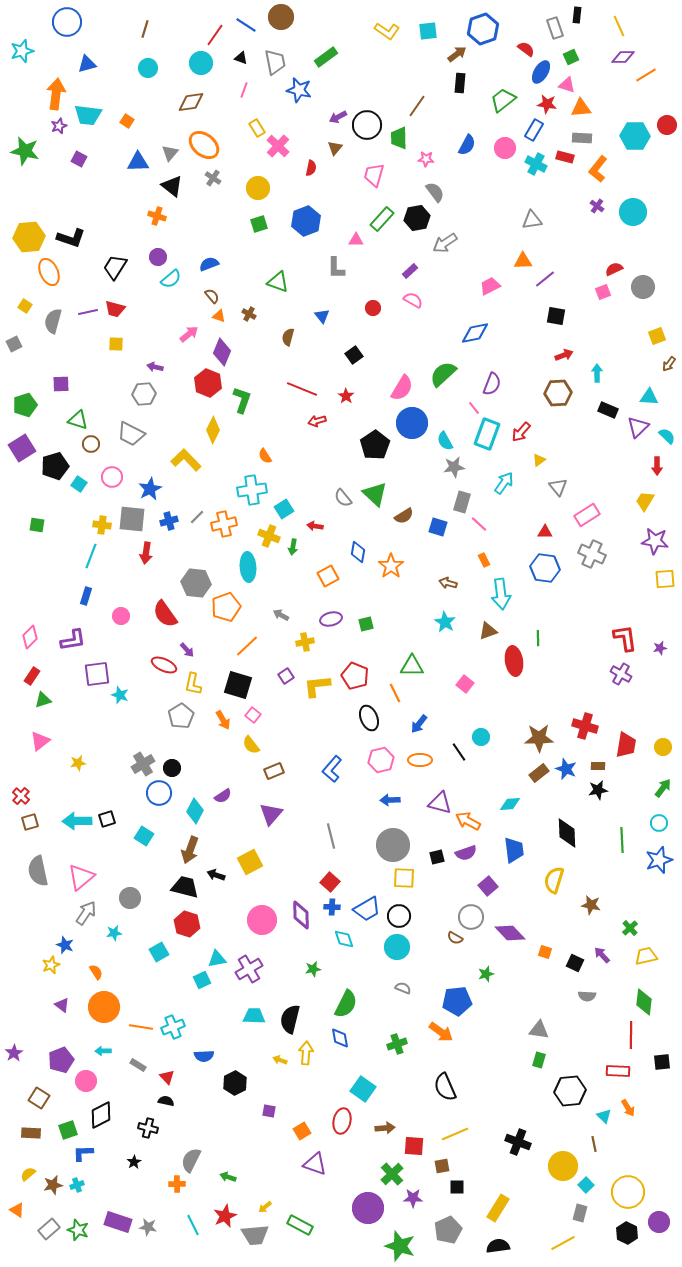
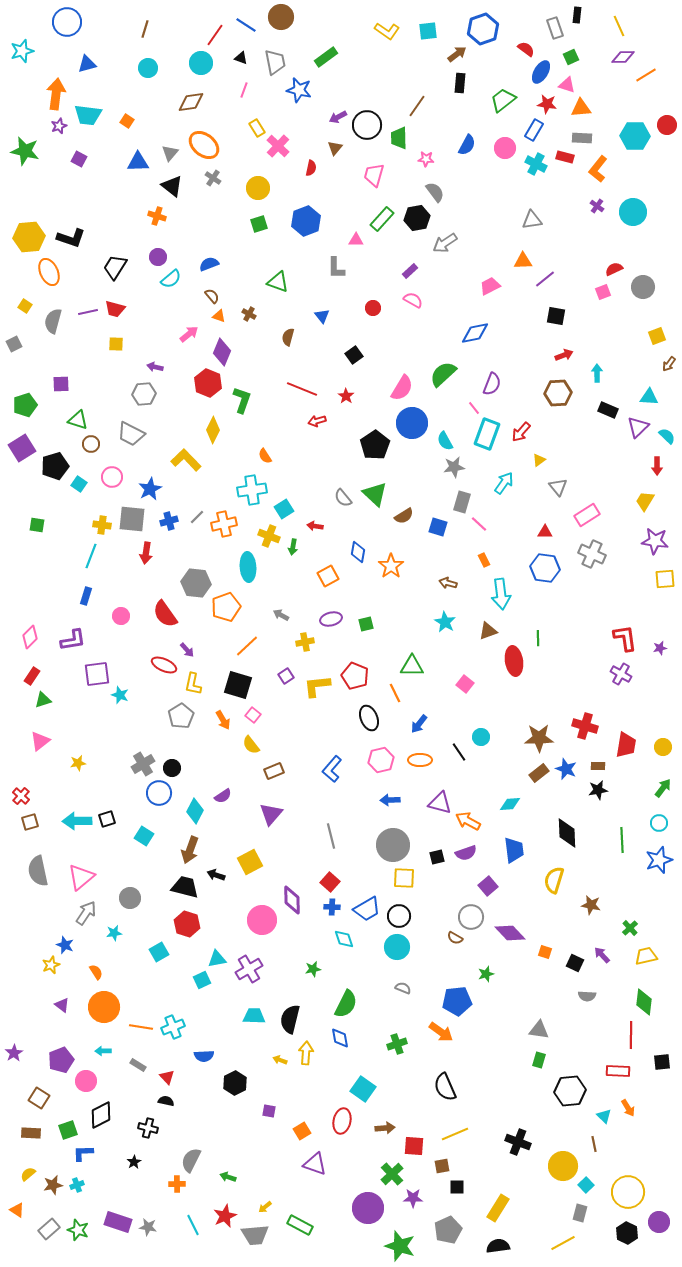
purple diamond at (301, 915): moved 9 px left, 15 px up
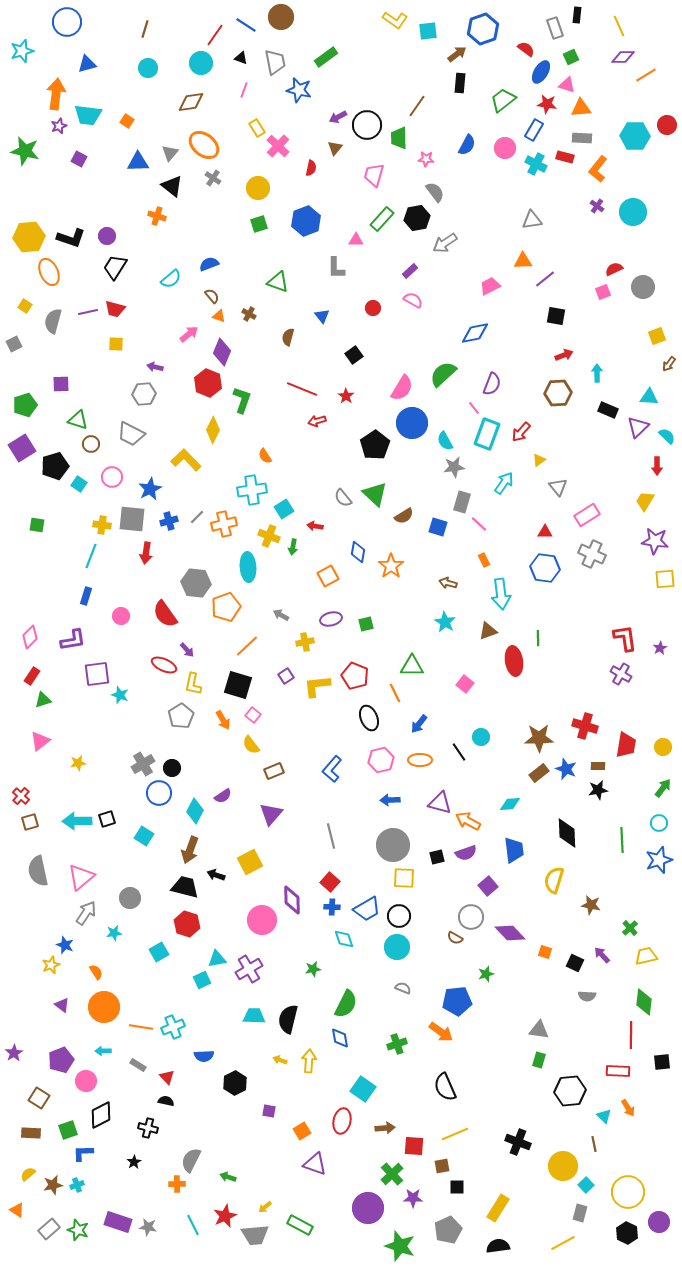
yellow L-shape at (387, 31): moved 8 px right, 11 px up
purple circle at (158, 257): moved 51 px left, 21 px up
purple star at (660, 648): rotated 16 degrees counterclockwise
black semicircle at (290, 1019): moved 2 px left
yellow arrow at (306, 1053): moved 3 px right, 8 px down
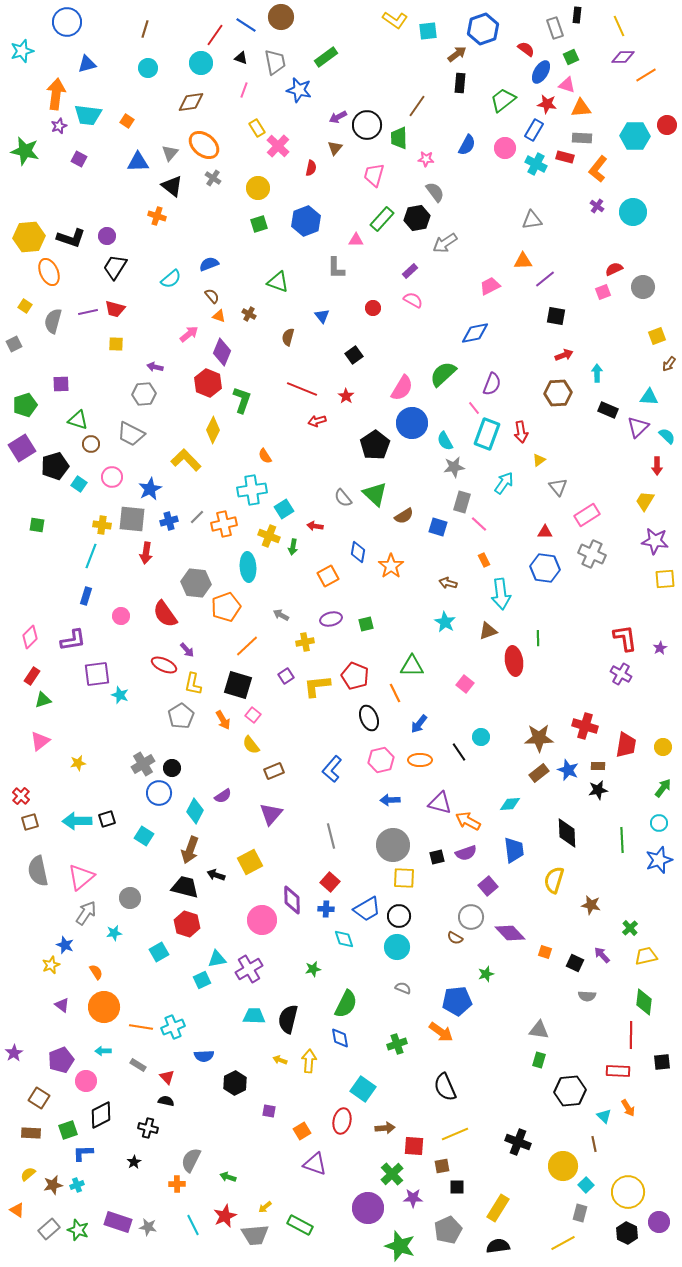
red arrow at (521, 432): rotated 50 degrees counterclockwise
blue star at (566, 769): moved 2 px right, 1 px down
blue cross at (332, 907): moved 6 px left, 2 px down
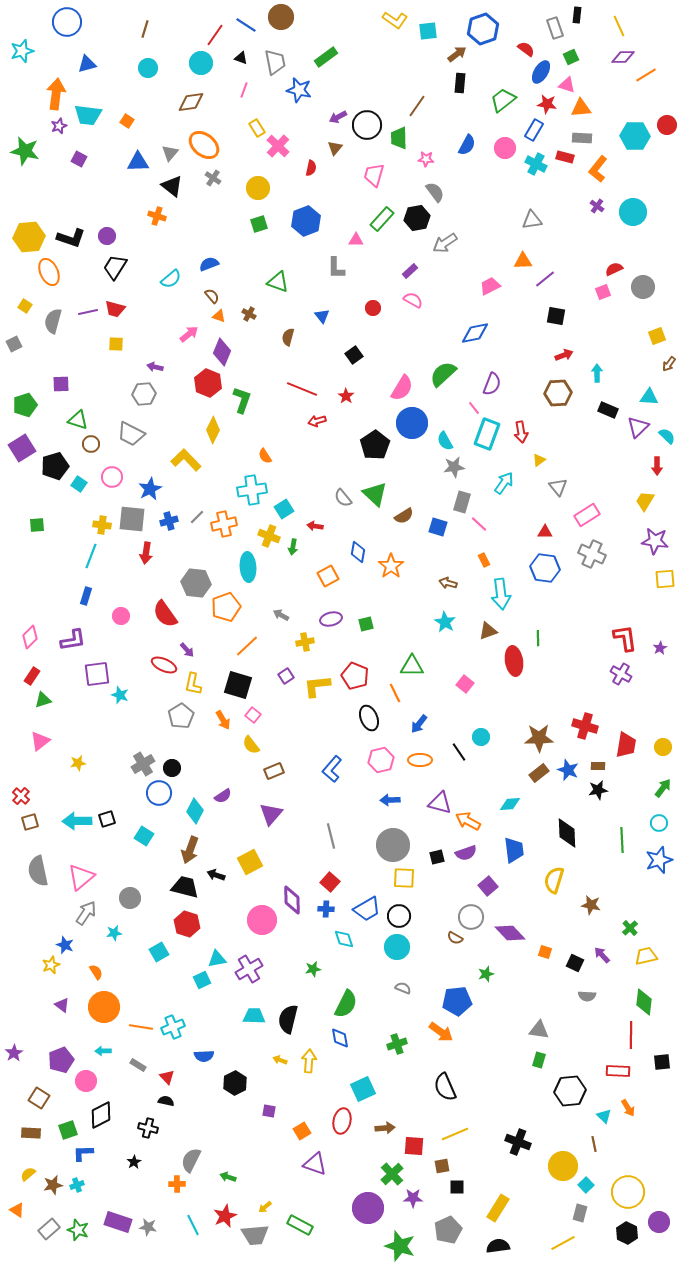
green square at (37, 525): rotated 14 degrees counterclockwise
cyan square at (363, 1089): rotated 30 degrees clockwise
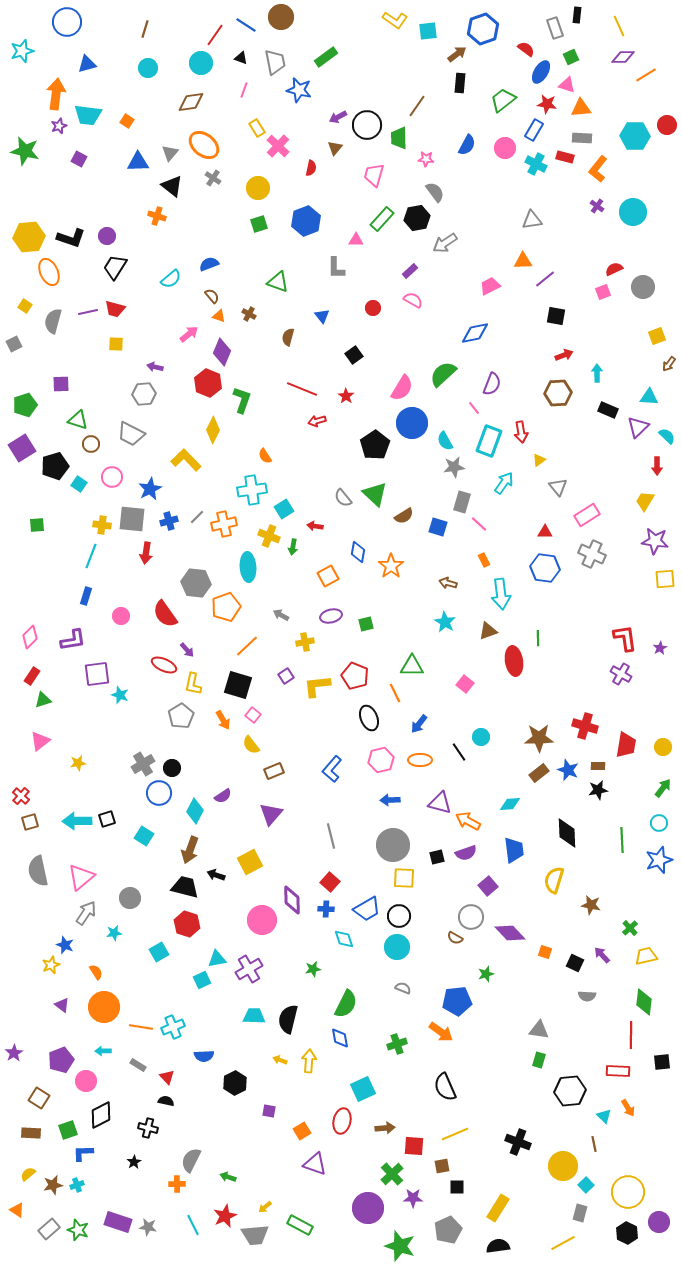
cyan rectangle at (487, 434): moved 2 px right, 7 px down
purple ellipse at (331, 619): moved 3 px up
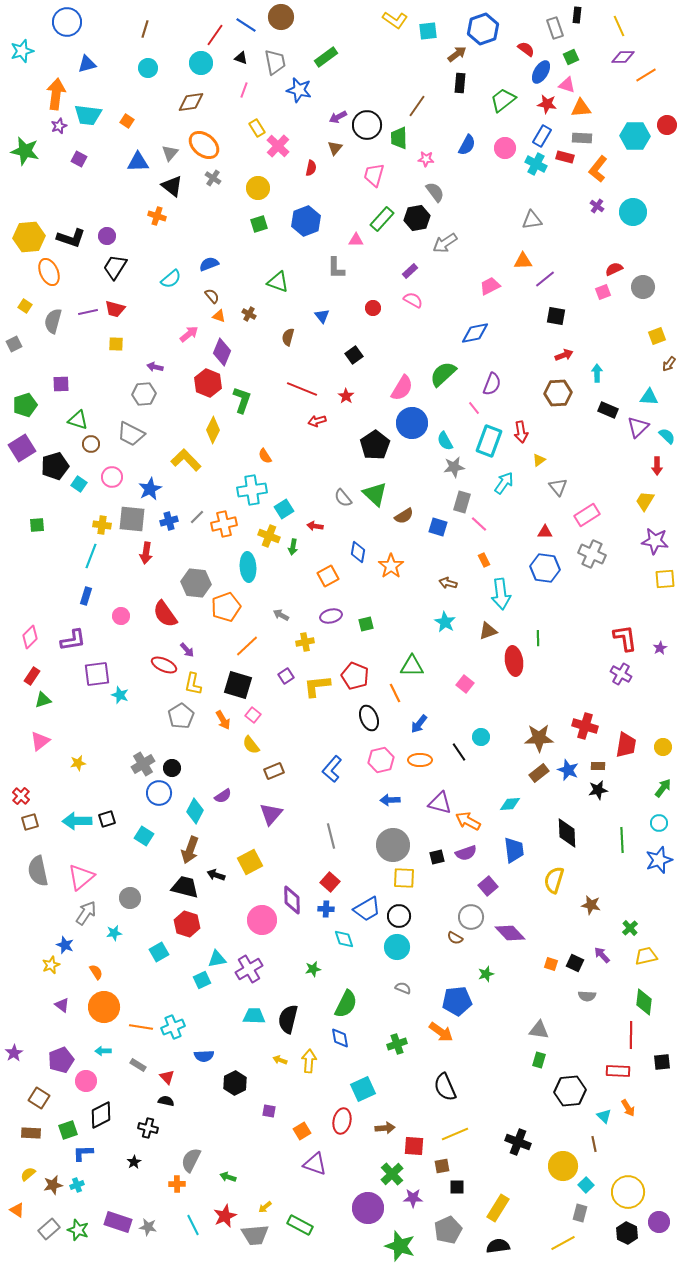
blue rectangle at (534, 130): moved 8 px right, 6 px down
orange square at (545, 952): moved 6 px right, 12 px down
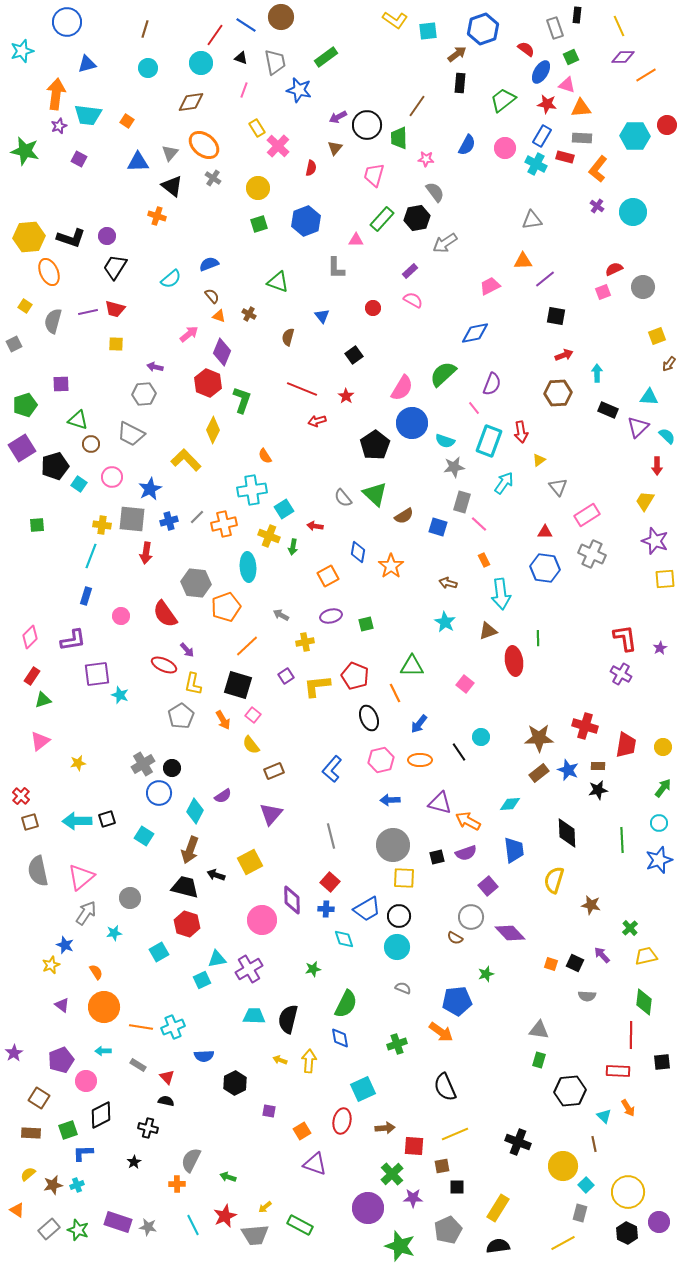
cyan semicircle at (445, 441): rotated 42 degrees counterclockwise
purple star at (655, 541): rotated 12 degrees clockwise
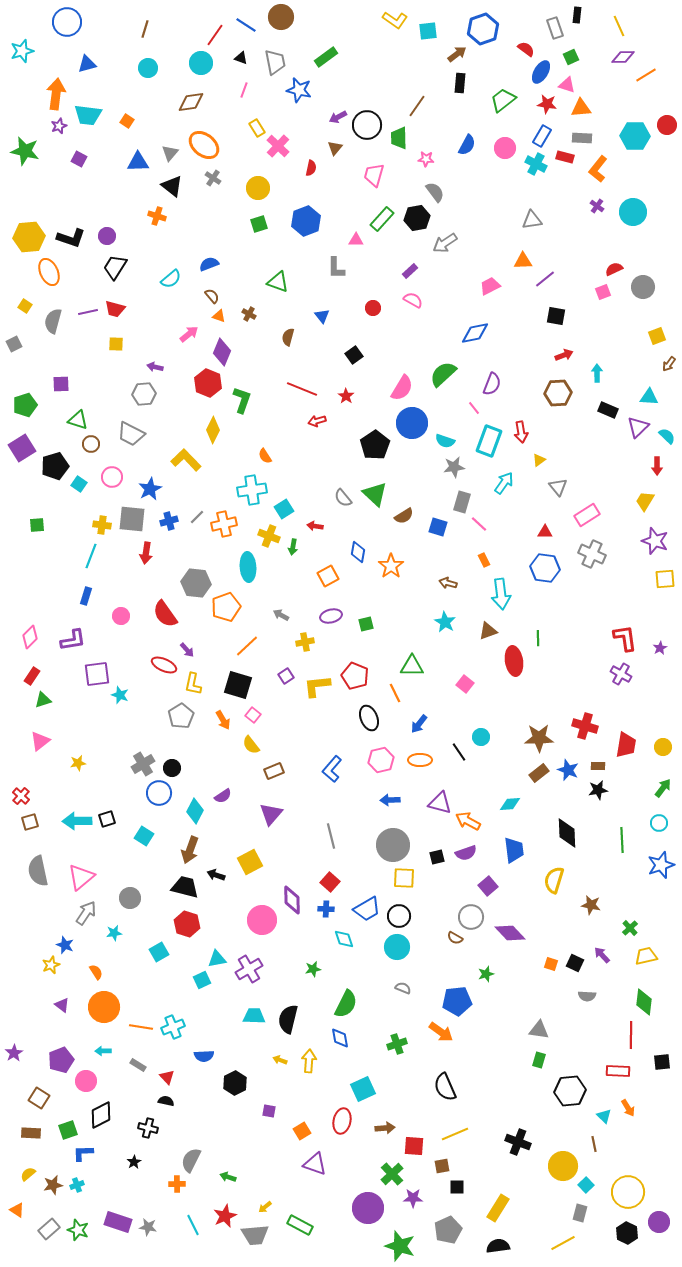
blue star at (659, 860): moved 2 px right, 5 px down
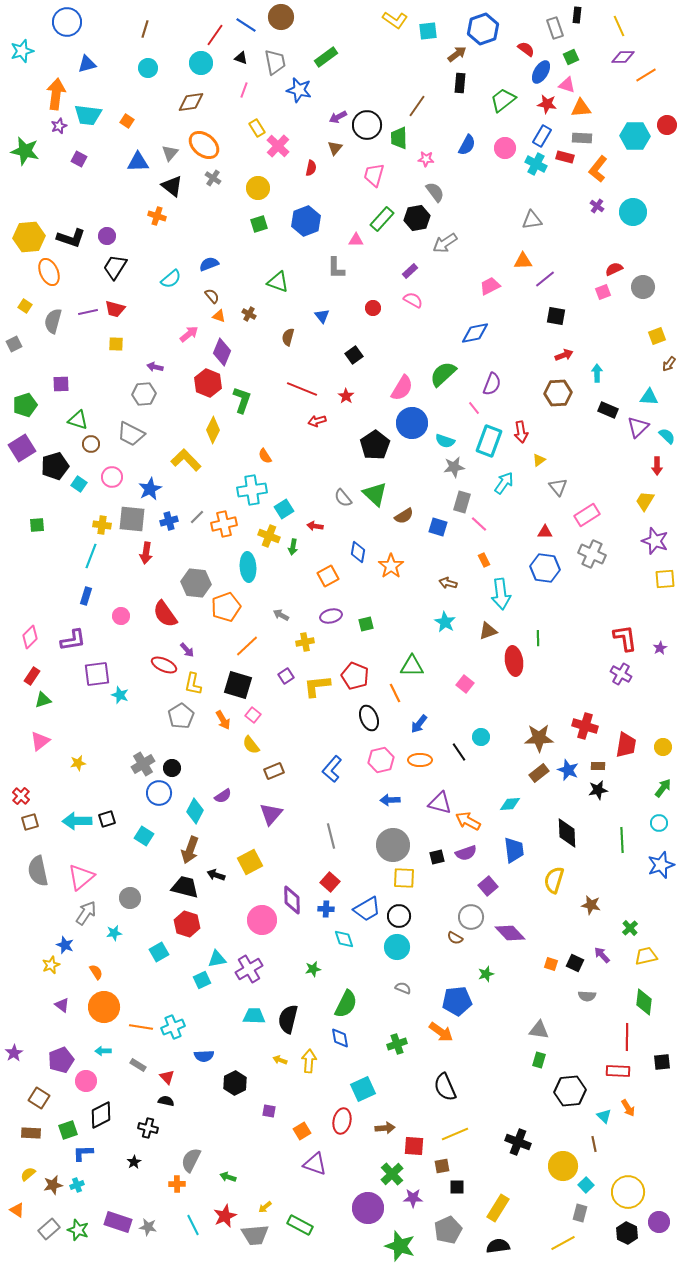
red line at (631, 1035): moved 4 px left, 2 px down
